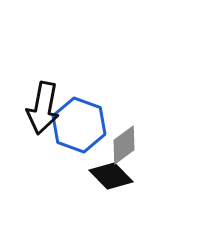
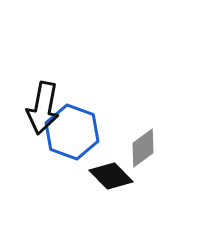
blue hexagon: moved 7 px left, 7 px down
gray diamond: moved 19 px right, 3 px down
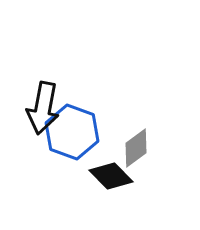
gray diamond: moved 7 px left
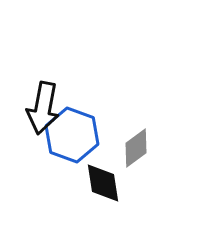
blue hexagon: moved 3 px down
black diamond: moved 8 px left, 7 px down; rotated 36 degrees clockwise
